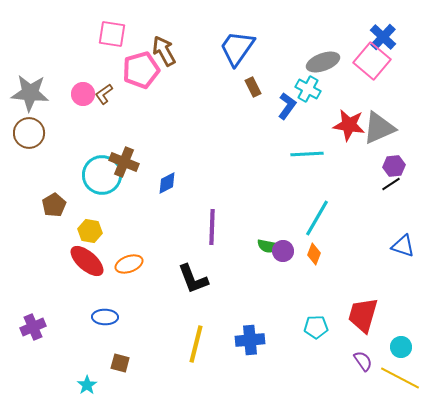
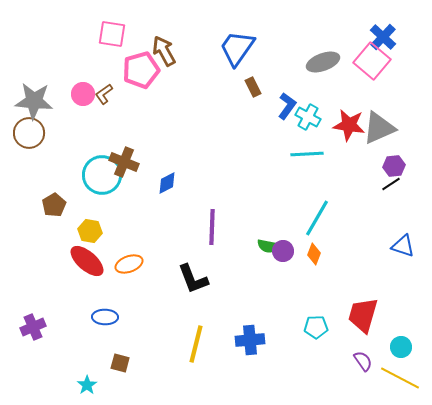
cyan cross at (308, 89): moved 28 px down
gray star at (30, 93): moved 4 px right, 8 px down
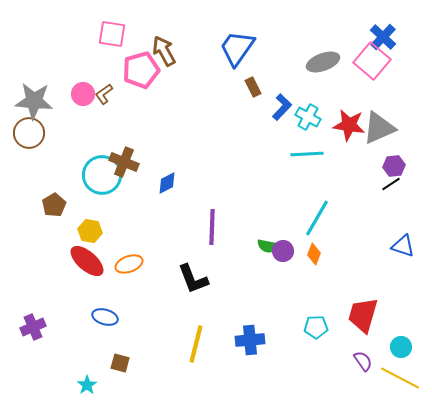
blue L-shape at (287, 106): moved 5 px left, 1 px down; rotated 8 degrees clockwise
blue ellipse at (105, 317): rotated 15 degrees clockwise
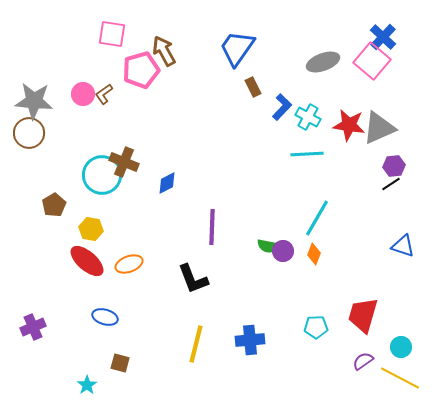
yellow hexagon at (90, 231): moved 1 px right, 2 px up
purple semicircle at (363, 361): rotated 90 degrees counterclockwise
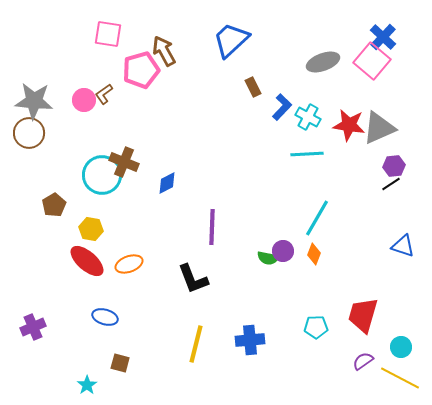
pink square at (112, 34): moved 4 px left
blue trapezoid at (237, 48): moved 6 px left, 8 px up; rotated 12 degrees clockwise
pink circle at (83, 94): moved 1 px right, 6 px down
green semicircle at (268, 246): moved 12 px down
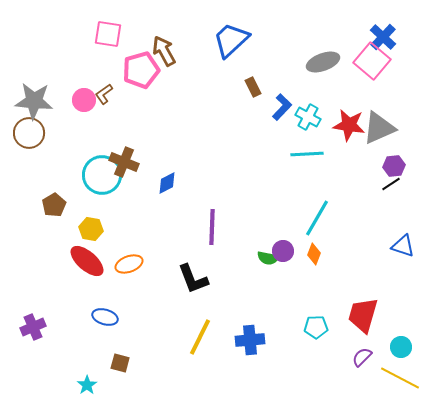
yellow line at (196, 344): moved 4 px right, 7 px up; rotated 12 degrees clockwise
purple semicircle at (363, 361): moved 1 px left, 4 px up; rotated 10 degrees counterclockwise
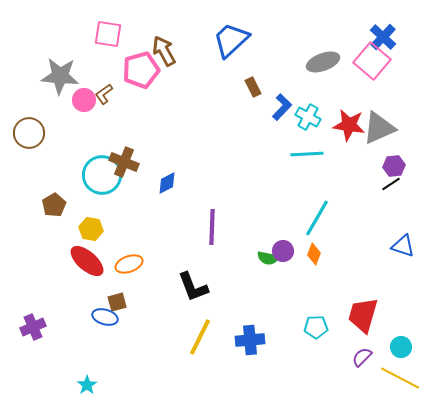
gray star at (34, 101): moved 26 px right, 25 px up
black L-shape at (193, 279): moved 8 px down
brown square at (120, 363): moved 3 px left, 61 px up; rotated 30 degrees counterclockwise
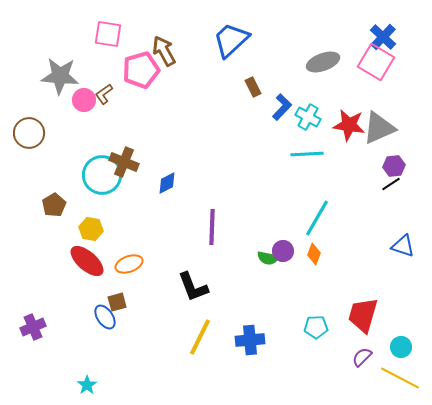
pink square at (372, 61): moved 4 px right, 1 px down; rotated 9 degrees counterclockwise
blue ellipse at (105, 317): rotated 40 degrees clockwise
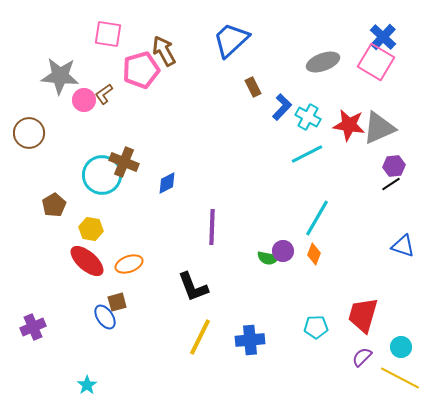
cyan line at (307, 154): rotated 24 degrees counterclockwise
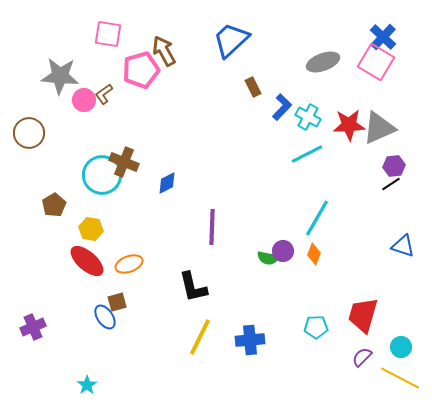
red star at (349, 125): rotated 12 degrees counterclockwise
black L-shape at (193, 287): rotated 8 degrees clockwise
